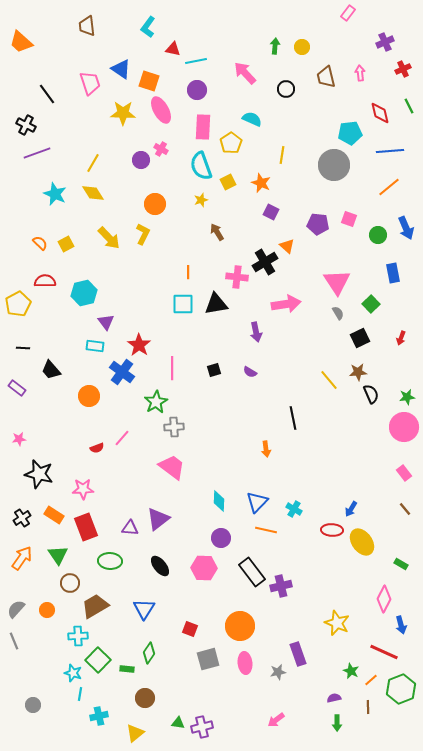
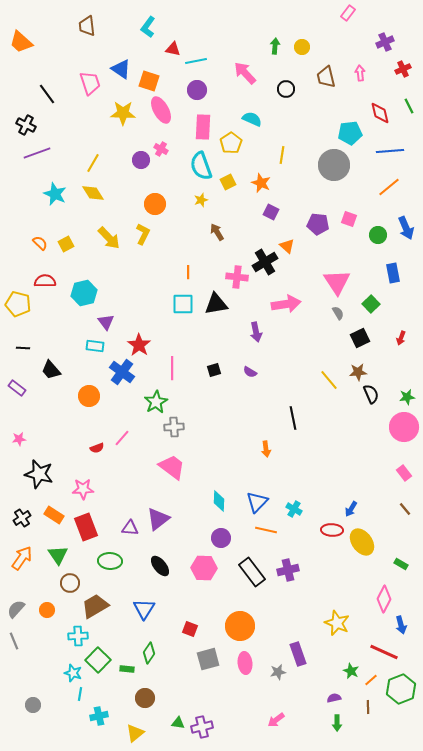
yellow pentagon at (18, 304): rotated 30 degrees counterclockwise
purple cross at (281, 586): moved 7 px right, 16 px up
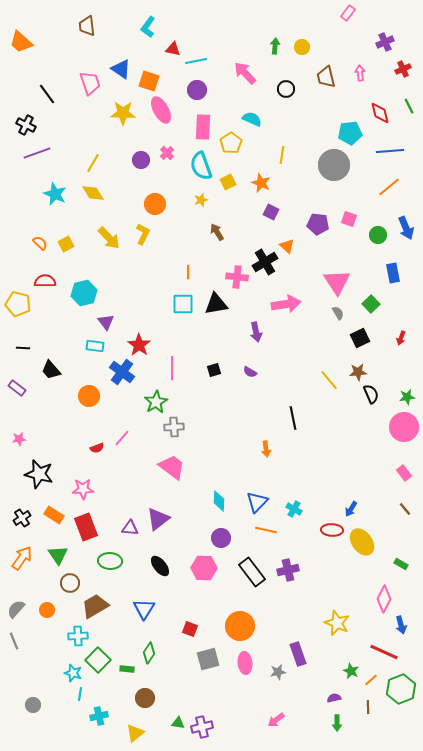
pink cross at (161, 149): moved 6 px right, 4 px down; rotated 16 degrees clockwise
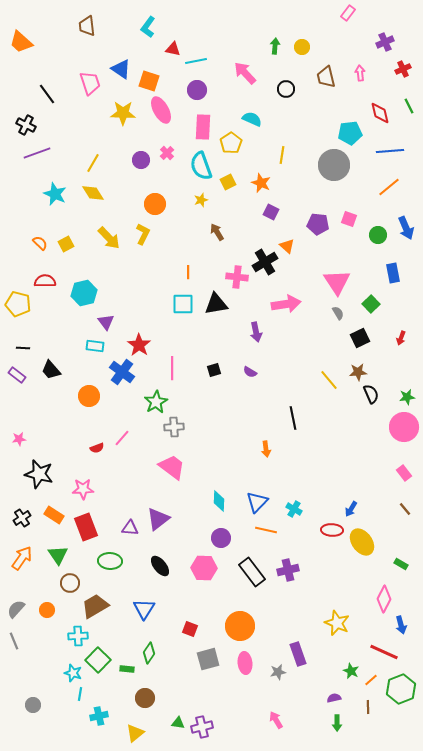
purple rectangle at (17, 388): moved 13 px up
pink arrow at (276, 720): rotated 96 degrees clockwise
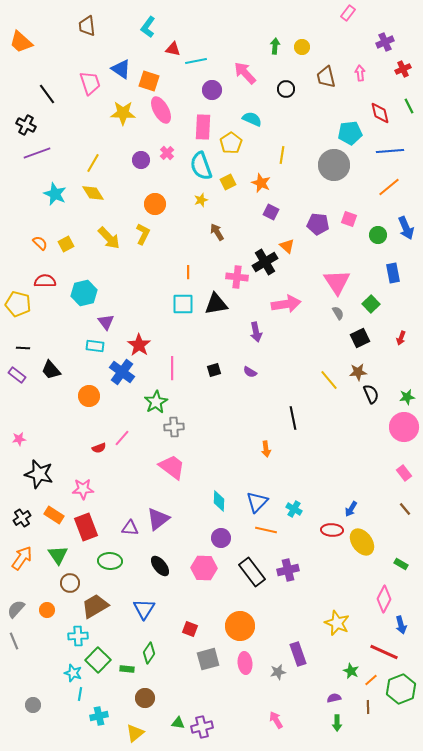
purple circle at (197, 90): moved 15 px right
red semicircle at (97, 448): moved 2 px right
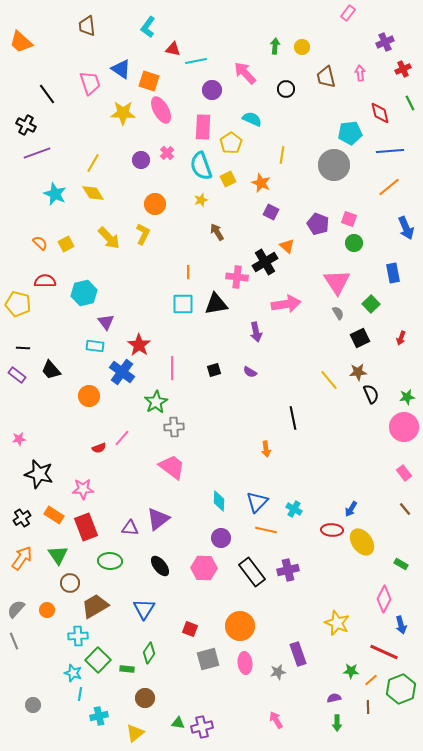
green line at (409, 106): moved 1 px right, 3 px up
yellow square at (228, 182): moved 3 px up
purple pentagon at (318, 224): rotated 15 degrees clockwise
green circle at (378, 235): moved 24 px left, 8 px down
green star at (351, 671): rotated 21 degrees counterclockwise
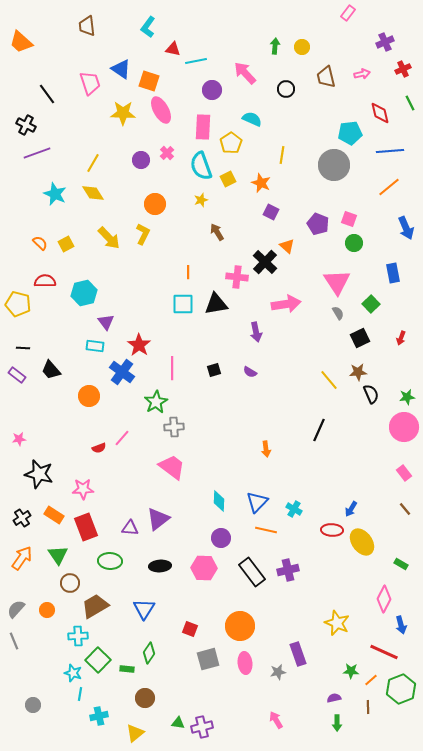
pink arrow at (360, 73): moved 2 px right, 1 px down; rotated 84 degrees clockwise
black cross at (265, 262): rotated 15 degrees counterclockwise
black line at (293, 418): moved 26 px right, 12 px down; rotated 35 degrees clockwise
black ellipse at (160, 566): rotated 55 degrees counterclockwise
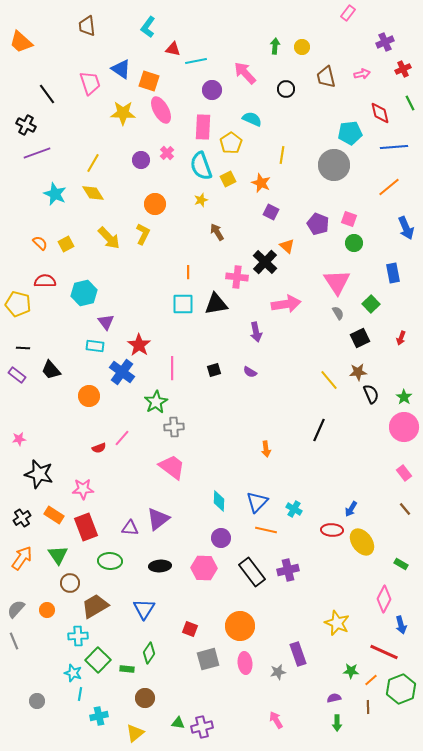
blue line at (390, 151): moved 4 px right, 4 px up
green star at (407, 397): moved 3 px left; rotated 28 degrees counterclockwise
gray circle at (33, 705): moved 4 px right, 4 px up
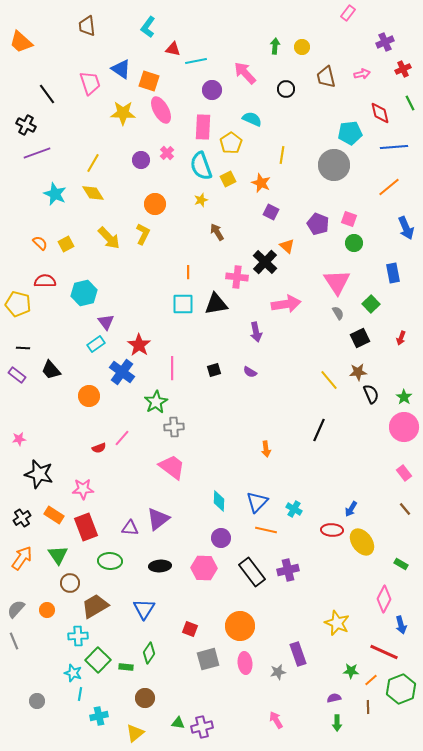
cyan rectangle at (95, 346): moved 1 px right, 2 px up; rotated 42 degrees counterclockwise
green rectangle at (127, 669): moved 1 px left, 2 px up
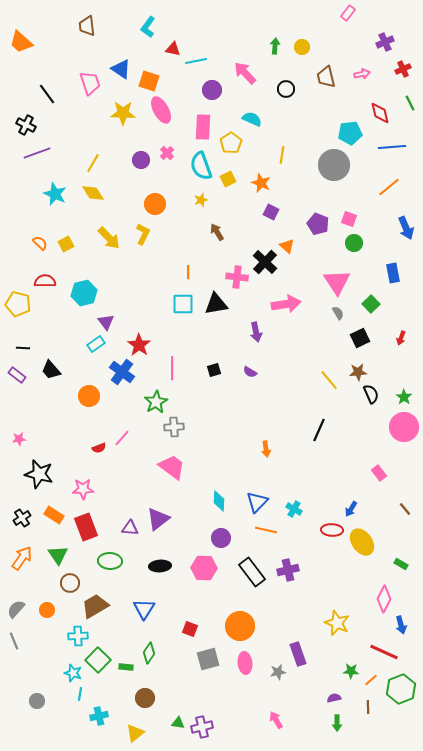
blue line at (394, 147): moved 2 px left
pink rectangle at (404, 473): moved 25 px left
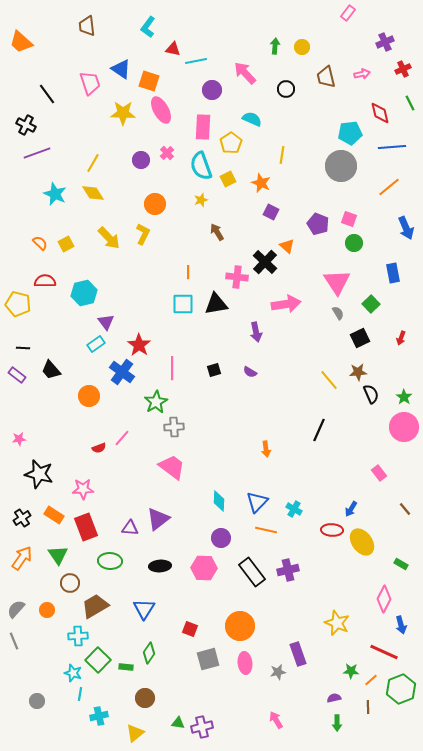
gray circle at (334, 165): moved 7 px right, 1 px down
